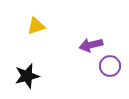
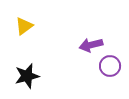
yellow triangle: moved 12 px left; rotated 18 degrees counterclockwise
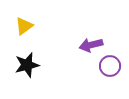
black star: moved 11 px up
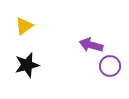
purple arrow: rotated 30 degrees clockwise
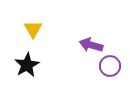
yellow triangle: moved 9 px right, 3 px down; rotated 24 degrees counterclockwise
black star: rotated 15 degrees counterclockwise
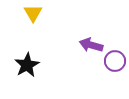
yellow triangle: moved 16 px up
purple circle: moved 5 px right, 5 px up
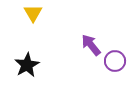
purple arrow: rotated 35 degrees clockwise
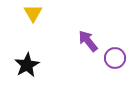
purple arrow: moved 3 px left, 4 px up
purple circle: moved 3 px up
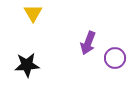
purple arrow: moved 2 px down; rotated 120 degrees counterclockwise
black star: rotated 25 degrees clockwise
